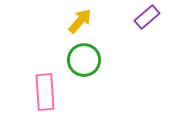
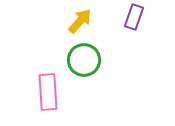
purple rectangle: moved 13 px left; rotated 30 degrees counterclockwise
pink rectangle: moved 3 px right
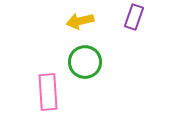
yellow arrow: rotated 144 degrees counterclockwise
green circle: moved 1 px right, 2 px down
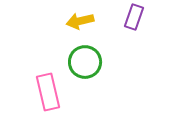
pink rectangle: rotated 9 degrees counterclockwise
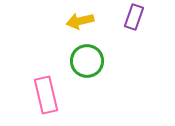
green circle: moved 2 px right, 1 px up
pink rectangle: moved 2 px left, 3 px down
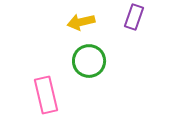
yellow arrow: moved 1 px right, 1 px down
green circle: moved 2 px right
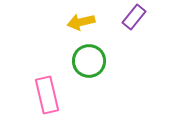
purple rectangle: rotated 20 degrees clockwise
pink rectangle: moved 1 px right
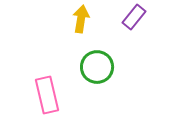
yellow arrow: moved 3 px up; rotated 112 degrees clockwise
green circle: moved 8 px right, 6 px down
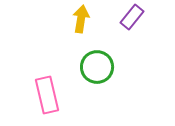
purple rectangle: moved 2 px left
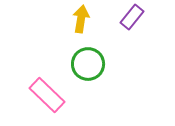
green circle: moved 9 px left, 3 px up
pink rectangle: rotated 33 degrees counterclockwise
